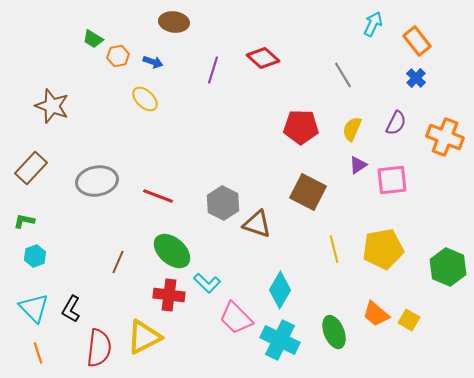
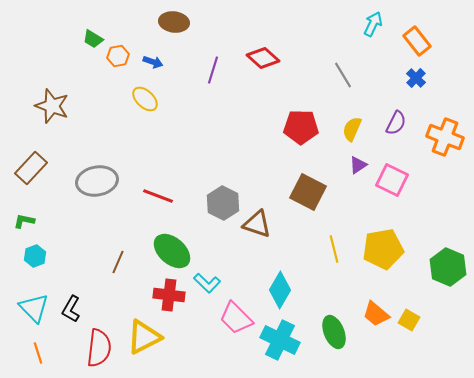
pink square at (392, 180): rotated 32 degrees clockwise
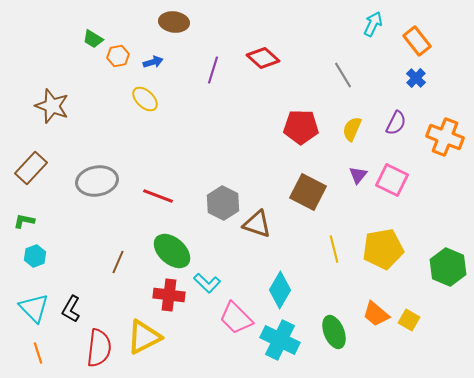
blue arrow at (153, 62): rotated 36 degrees counterclockwise
purple triangle at (358, 165): moved 10 px down; rotated 18 degrees counterclockwise
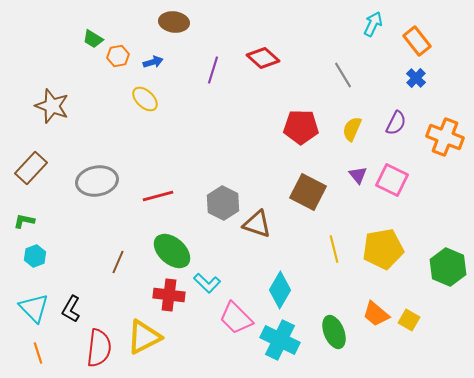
purple triangle at (358, 175): rotated 18 degrees counterclockwise
red line at (158, 196): rotated 36 degrees counterclockwise
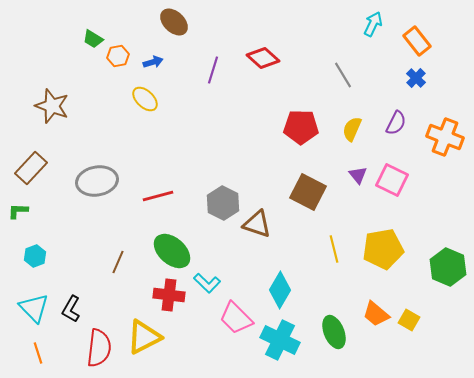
brown ellipse at (174, 22): rotated 36 degrees clockwise
green L-shape at (24, 221): moved 6 px left, 10 px up; rotated 10 degrees counterclockwise
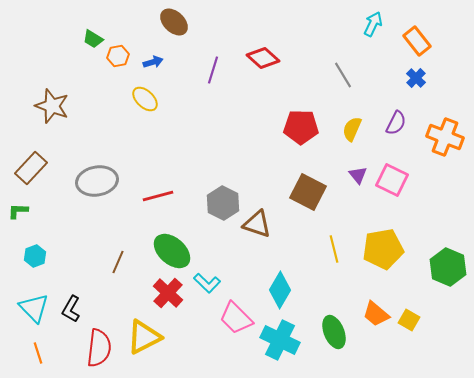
red cross at (169, 295): moved 1 px left, 2 px up; rotated 36 degrees clockwise
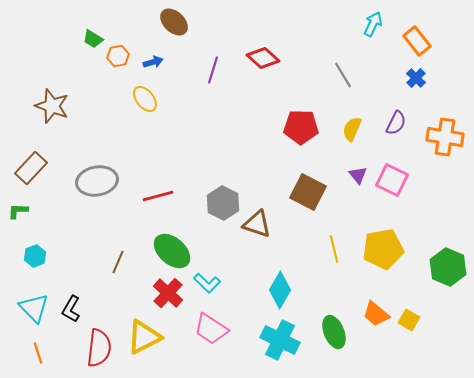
yellow ellipse at (145, 99): rotated 8 degrees clockwise
orange cross at (445, 137): rotated 12 degrees counterclockwise
pink trapezoid at (236, 318): moved 25 px left, 11 px down; rotated 12 degrees counterclockwise
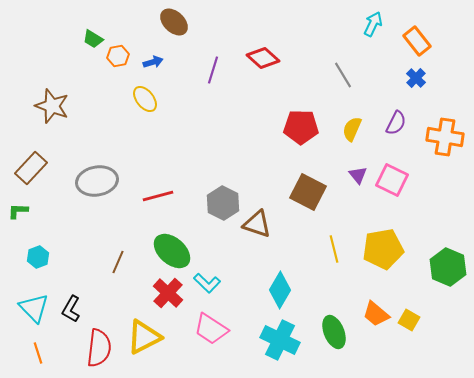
cyan hexagon at (35, 256): moved 3 px right, 1 px down
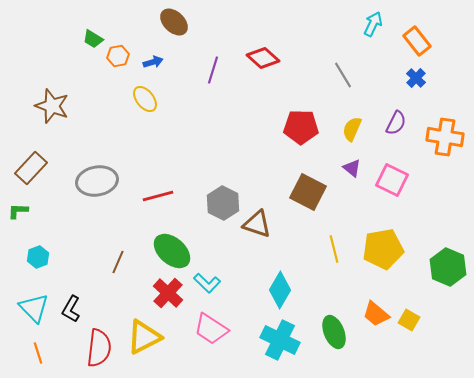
purple triangle at (358, 175): moved 6 px left, 7 px up; rotated 12 degrees counterclockwise
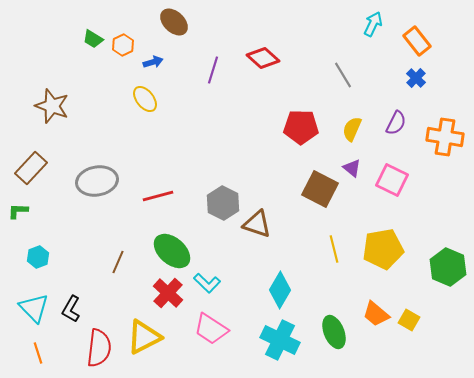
orange hexagon at (118, 56): moved 5 px right, 11 px up; rotated 15 degrees counterclockwise
brown square at (308, 192): moved 12 px right, 3 px up
